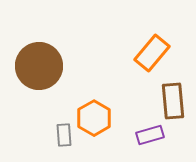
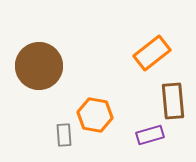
orange rectangle: rotated 12 degrees clockwise
orange hexagon: moved 1 px right, 3 px up; rotated 20 degrees counterclockwise
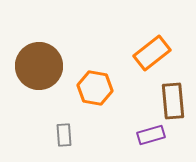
orange hexagon: moved 27 px up
purple rectangle: moved 1 px right
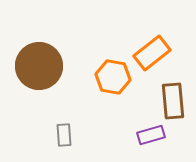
orange hexagon: moved 18 px right, 11 px up
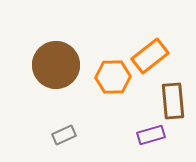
orange rectangle: moved 2 px left, 3 px down
brown circle: moved 17 px right, 1 px up
orange hexagon: rotated 12 degrees counterclockwise
gray rectangle: rotated 70 degrees clockwise
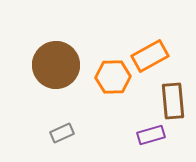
orange rectangle: rotated 9 degrees clockwise
gray rectangle: moved 2 px left, 2 px up
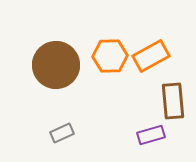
orange rectangle: moved 1 px right
orange hexagon: moved 3 px left, 21 px up
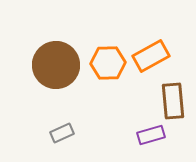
orange hexagon: moved 2 px left, 7 px down
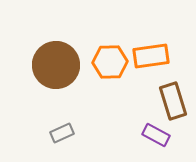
orange rectangle: rotated 21 degrees clockwise
orange hexagon: moved 2 px right, 1 px up
brown rectangle: rotated 12 degrees counterclockwise
purple rectangle: moved 5 px right; rotated 44 degrees clockwise
